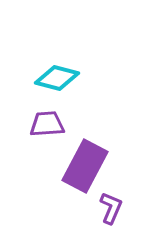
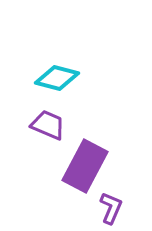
purple trapezoid: moved 1 px right, 1 px down; rotated 27 degrees clockwise
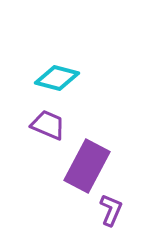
purple rectangle: moved 2 px right
purple L-shape: moved 2 px down
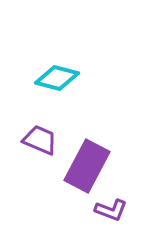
purple trapezoid: moved 8 px left, 15 px down
purple L-shape: rotated 88 degrees clockwise
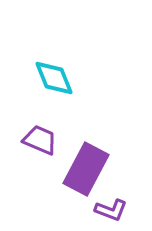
cyan diamond: moved 3 px left; rotated 54 degrees clockwise
purple rectangle: moved 1 px left, 3 px down
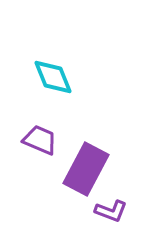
cyan diamond: moved 1 px left, 1 px up
purple L-shape: moved 1 px down
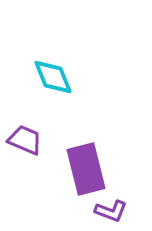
purple trapezoid: moved 15 px left
purple rectangle: rotated 42 degrees counterclockwise
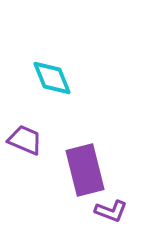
cyan diamond: moved 1 px left, 1 px down
purple rectangle: moved 1 px left, 1 px down
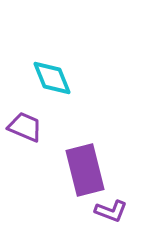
purple trapezoid: moved 13 px up
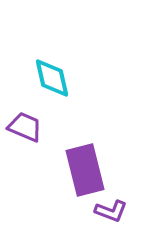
cyan diamond: rotated 9 degrees clockwise
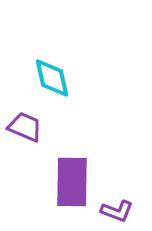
purple rectangle: moved 13 px left, 12 px down; rotated 15 degrees clockwise
purple L-shape: moved 6 px right
